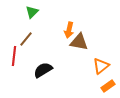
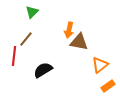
orange triangle: moved 1 px left, 1 px up
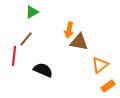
green triangle: rotated 16 degrees clockwise
black semicircle: rotated 54 degrees clockwise
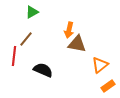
brown triangle: moved 2 px left, 2 px down
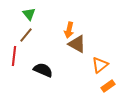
green triangle: moved 3 px left, 2 px down; rotated 40 degrees counterclockwise
brown line: moved 4 px up
brown triangle: rotated 18 degrees clockwise
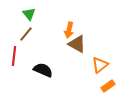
brown line: moved 1 px up
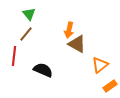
orange rectangle: moved 2 px right
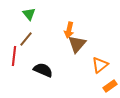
brown line: moved 5 px down
brown triangle: rotated 42 degrees clockwise
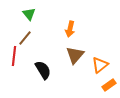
orange arrow: moved 1 px right, 1 px up
brown line: moved 1 px left, 1 px up
brown triangle: moved 2 px left, 11 px down
black semicircle: rotated 36 degrees clockwise
orange rectangle: moved 1 px left, 1 px up
